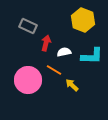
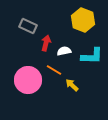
white semicircle: moved 1 px up
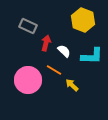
white semicircle: rotated 56 degrees clockwise
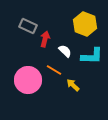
yellow hexagon: moved 2 px right, 4 px down
red arrow: moved 1 px left, 4 px up
white semicircle: moved 1 px right
yellow arrow: moved 1 px right
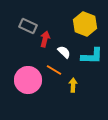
white semicircle: moved 1 px left, 1 px down
yellow arrow: rotated 48 degrees clockwise
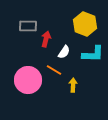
gray rectangle: rotated 24 degrees counterclockwise
red arrow: moved 1 px right
white semicircle: rotated 80 degrees clockwise
cyan L-shape: moved 1 px right, 2 px up
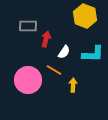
yellow hexagon: moved 8 px up
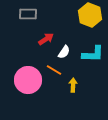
yellow hexagon: moved 5 px right, 1 px up
gray rectangle: moved 12 px up
red arrow: rotated 42 degrees clockwise
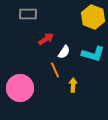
yellow hexagon: moved 3 px right, 2 px down
cyan L-shape: rotated 15 degrees clockwise
orange line: moved 1 px right; rotated 35 degrees clockwise
pink circle: moved 8 px left, 8 px down
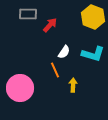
red arrow: moved 4 px right, 14 px up; rotated 14 degrees counterclockwise
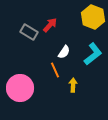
gray rectangle: moved 1 px right, 18 px down; rotated 30 degrees clockwise
cyan L-shape: rotated 55 degrees counterclockwise
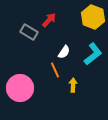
red arrow: moved 1 px left, 5 px up
